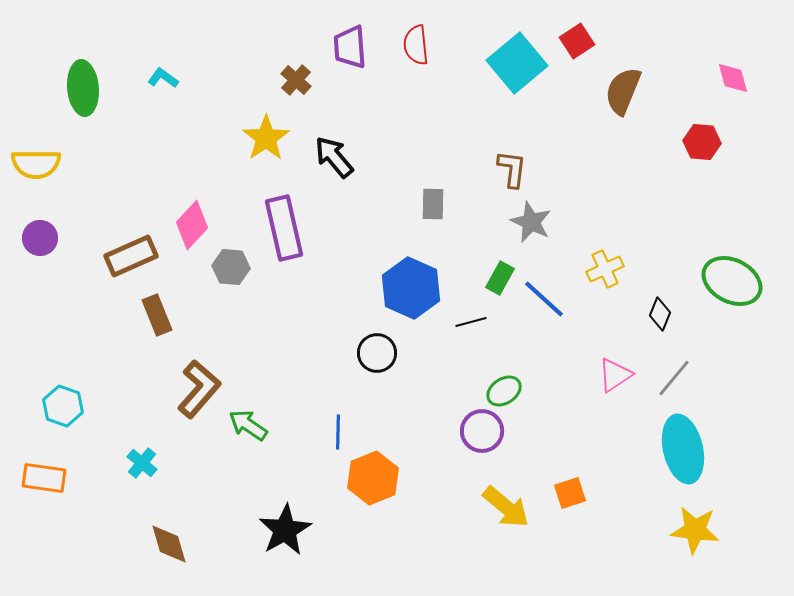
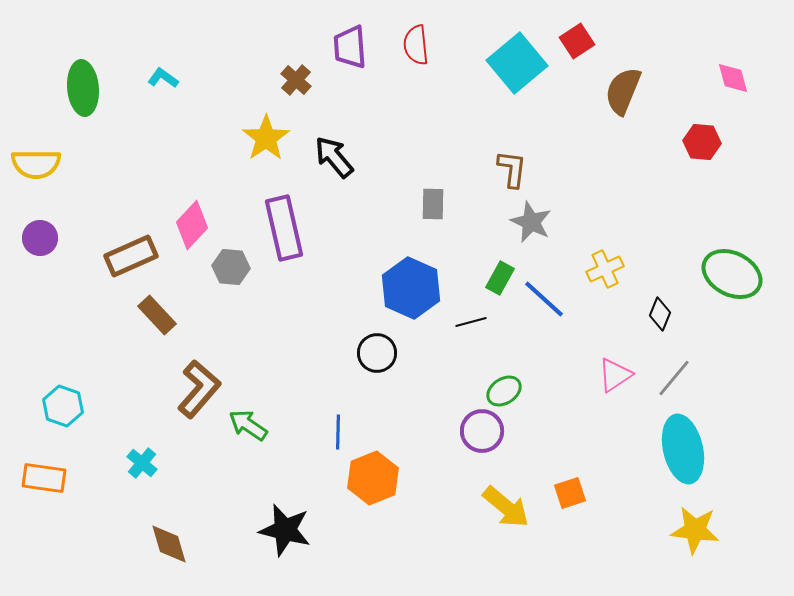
green ellipse at (732, 281): moved 7 px up
brown rectangle at (157, 315): rotated 21 degrees counterclockwise
black star at (285, 530): rotated 28 degrees counterclockwise
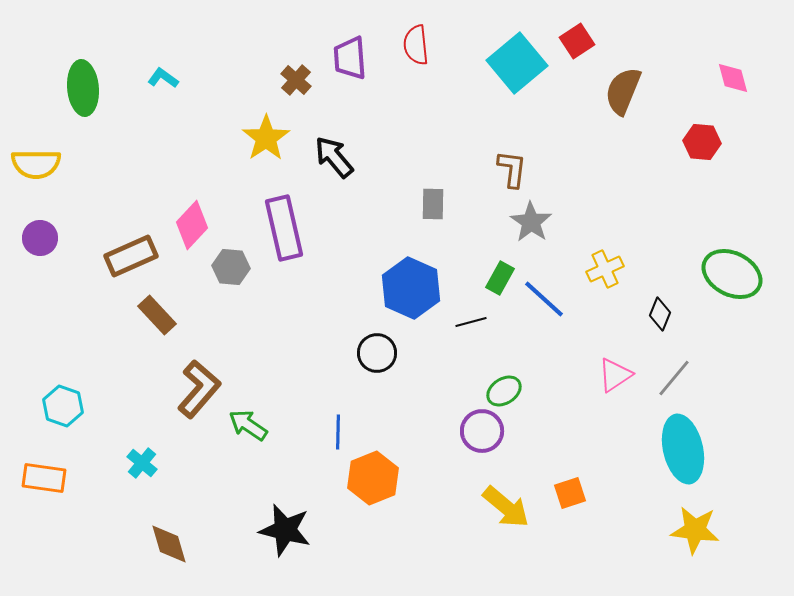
purple trapezoid at (350, 47): moved 11 px down
gray star at (531, 222): rotated 9 degrees clockwise
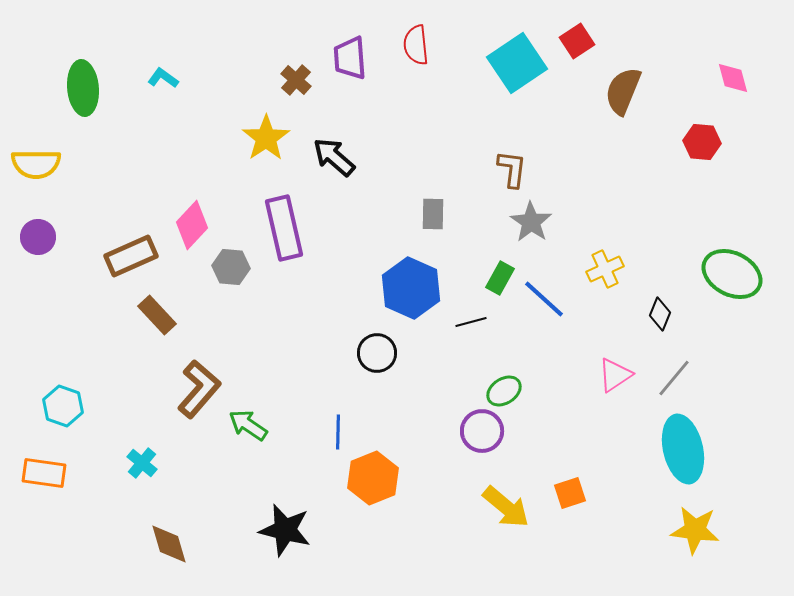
cyan square at (517, 63): rotated 6 degrees clockwise
black arrow at (334, 157): rotated 9 degrees counterclockwise
gray rectangle at (433, 204): moved 10 px down
purple circle at (40, 238): moved 2 px left, 1 px up
orange rectangle at (44, 478): moved 5 px up
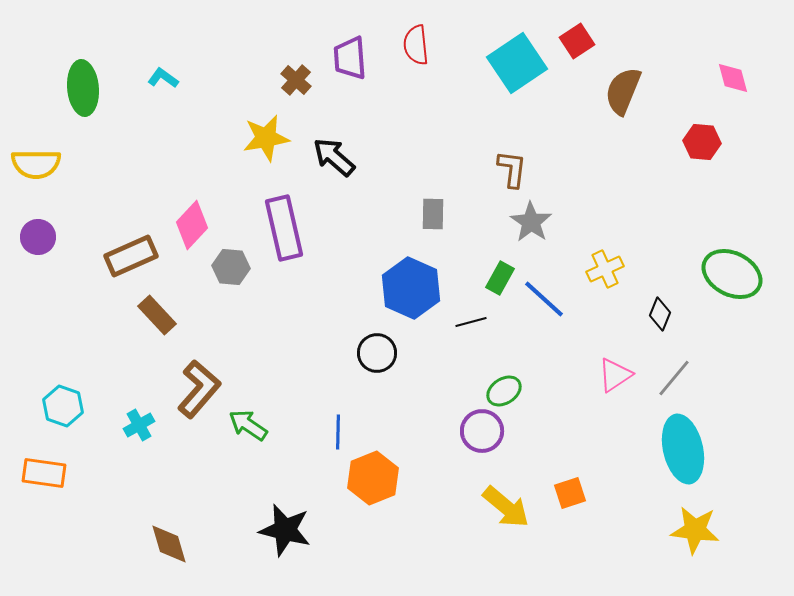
yellow star at (266, 138): rotated 24 degrees clockwise
cyan cross at (142, 463): moved 3 px left, 38 px up; rotated 20 degrees clockwise
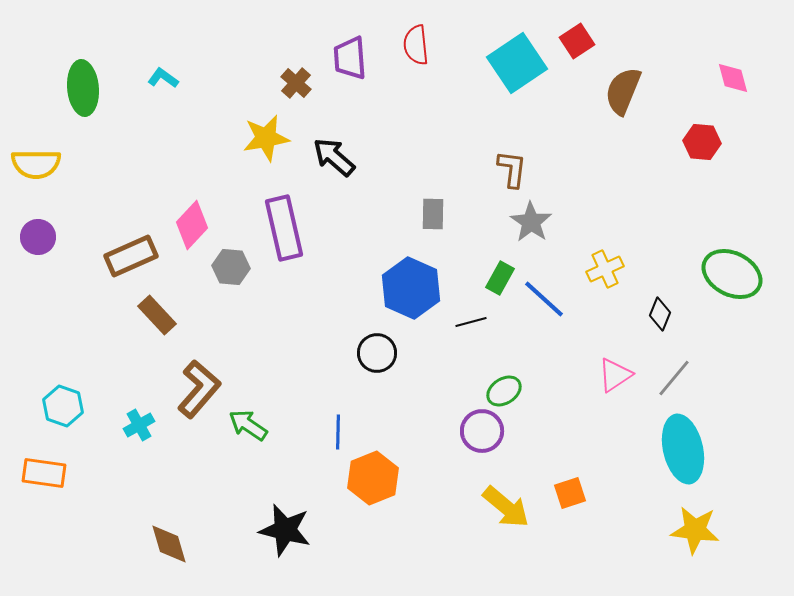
brown cross at (296, 80): moved 3 px down
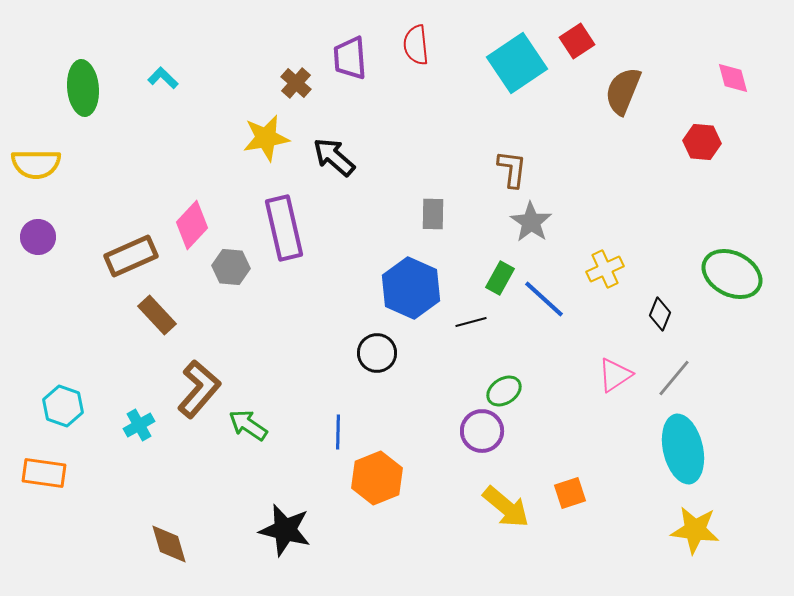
cyan L-shape at (163, 78): rotated 8 degrees clockwise
orange hexagon at (373, 478): moved 4 px right
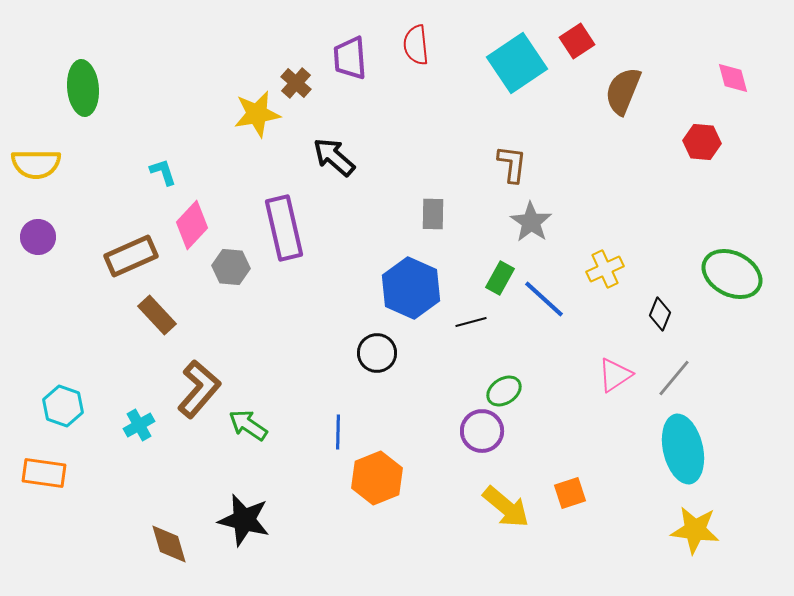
cyan L-shape at (163, 78): moved 94 px down; rotated 28 degrees clockwise
yellow star at (266, 138): moved 9 px left, 24 px up
brown L-shape at (512, 169): moved 5 px up
black star at (285, 530): moved 41 px left, 10 px up
